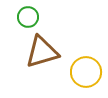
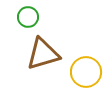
brown triangle: moved 1 px right, 2 px down
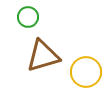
brown triangle: moved 2 px down
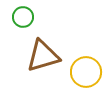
green circle: moved 5 px left
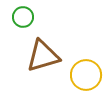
yellow circle: moved 3 px down
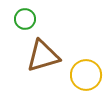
green circle: moved 2 px right, 2 px down
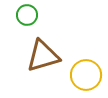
green circle: moved 2 px right, 4 px up
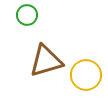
brown triangle: moved 3 px right, 5 px down
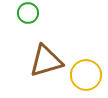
green circle: moved 1 px right, 2 px up
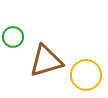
green circle: moved 15 px left, 24 px down
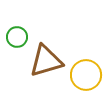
green circle: moved 4 px right
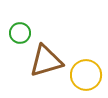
green circle: moved 3 px right, 4 px up
